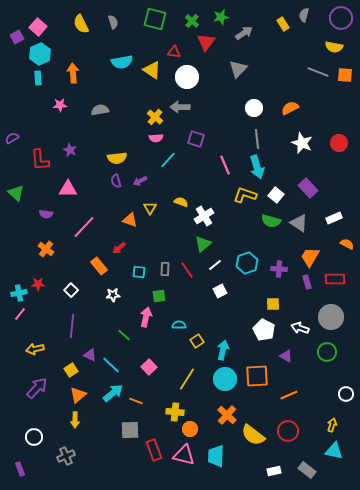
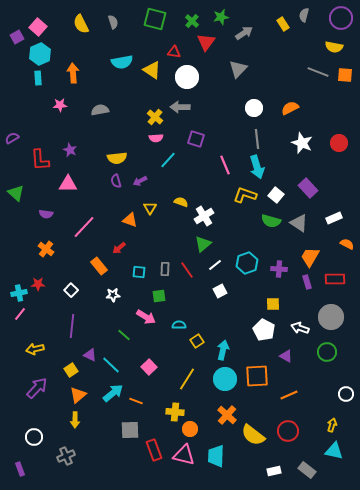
pink triangle at (68, 189): moved 5 px up
pink arrow at (146, 317): rotated 108 degrees clockwise
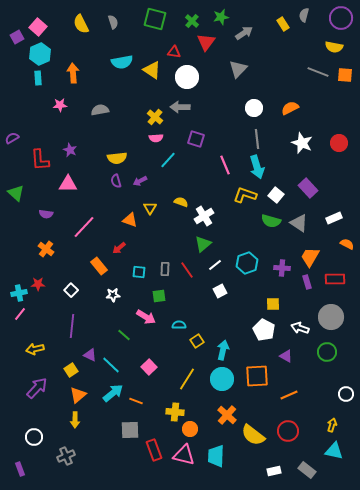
purple cross at (279, 269): moved 3 px right, 1 px up
cyan circle at (225, 379): moved 3 px left
